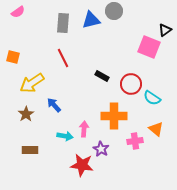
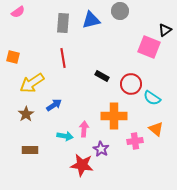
gray circle: moved 6 px right
red line: rotated 18 degrees clockwise
blue arrow: rotated 98 degrees clockwise
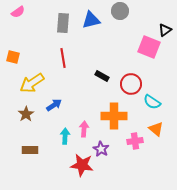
cyan semicircle: moved 4 px down
cyan arrow: rotated 98 degrees counterclockwise
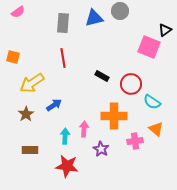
blue triangle: moved 3 px right, 2 px up
red star: moved 15 px left, 1 px down
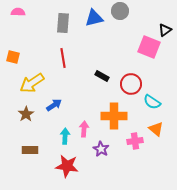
pink semicircle: rotated 144 degrees counterclockwise
